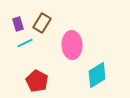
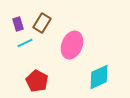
pink ellipse: rotated 24 degrees clockwise
cyan diamond: moved 2 px right, 2 px down; rotated 8 degrees clockwise
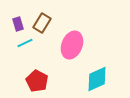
cyan diamond: moved 2 px left, 2 px down
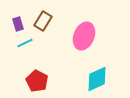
brown rectangle: moved 1 px right, 2 px up
pink ellipse: moved 12 px right, 9 px up
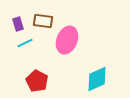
brown rectangle: rotated 66 degrees clockwise
pink ellipse: moved 17 px left, 4 px down
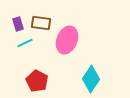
brown rectangle: moved 2 px left, 2 px down
cyan diamond: moved 6 px left; rotated 32 degrees counterclockwise
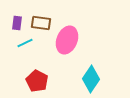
purple rectangle: moved 1 px left, 1 px up; rotated 24 degrees clockwise
